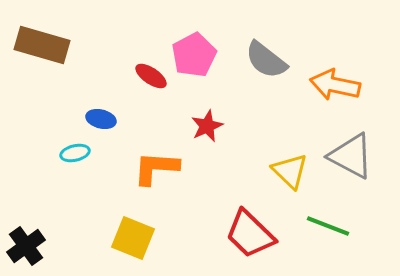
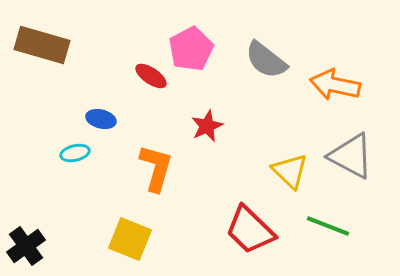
pink pentagon: moved 3 px left, 6 px up
orange L-shape: rotated 102 degrees clockwise
red trapezoid: moved 4 px up
yellow square: moved 3 px left, 1 px down
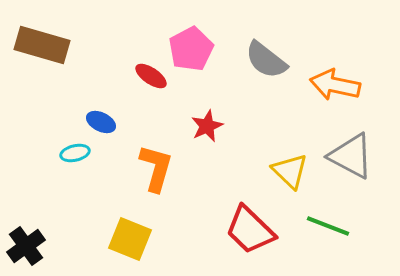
blue ellipse: moved 3 px down; rotated 12 degrees clockwise
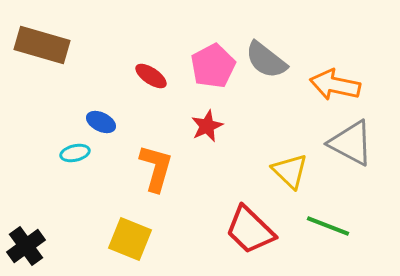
pink pentagon: moved 22 px right, 17 px down
gray triangle: moved 13 px up
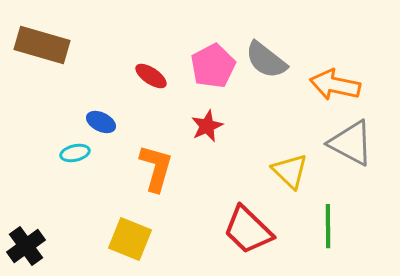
green line: rotated 69 degrees clockwise
red trapezoid: moved 2 px left
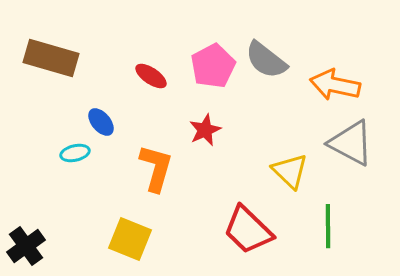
brown rectangle: moved 9 px right, 13 px down
blue ellipse: rotated 24 degrees clockwise
red star: moved 2 px left, 4 px down
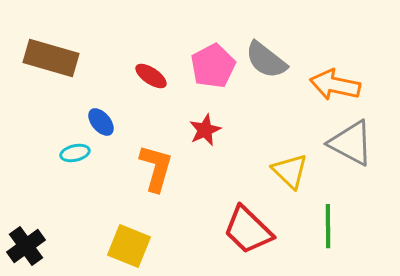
yellow square: moved 1 px left, 7 px down
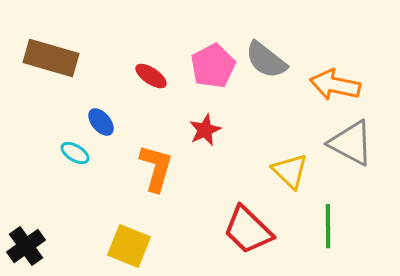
cyan ellipse: rotated 44 degrees clockwise
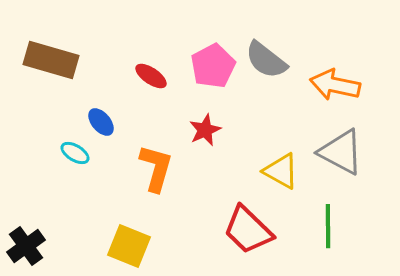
brown rectangle: moved 2 px down
gray triangle: moved 10 px left, 9 px down
yellow triangle: moved 9 px left; rotated 15 degrees counterclockwise
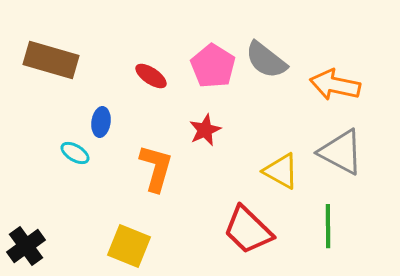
pink pentagon: rotated 12 degrees counterclockwise
blue ellipse: rotated 48 degrees clockwise
